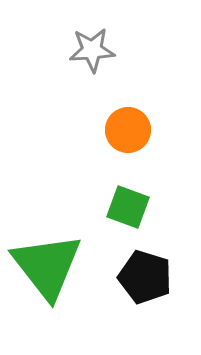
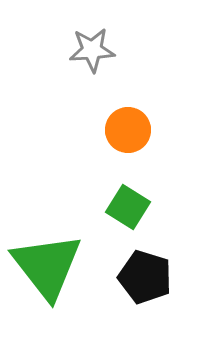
green square: rotated 12 degrees clockwise
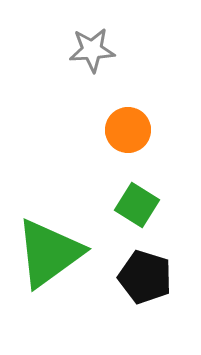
green square: moved 9 px right, 2 px up
green triangle: moved 2 px right, 13 px up; rotated 32 degrees clockwise
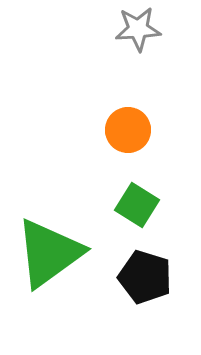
gray star: moved 46 px right, 21 px up
